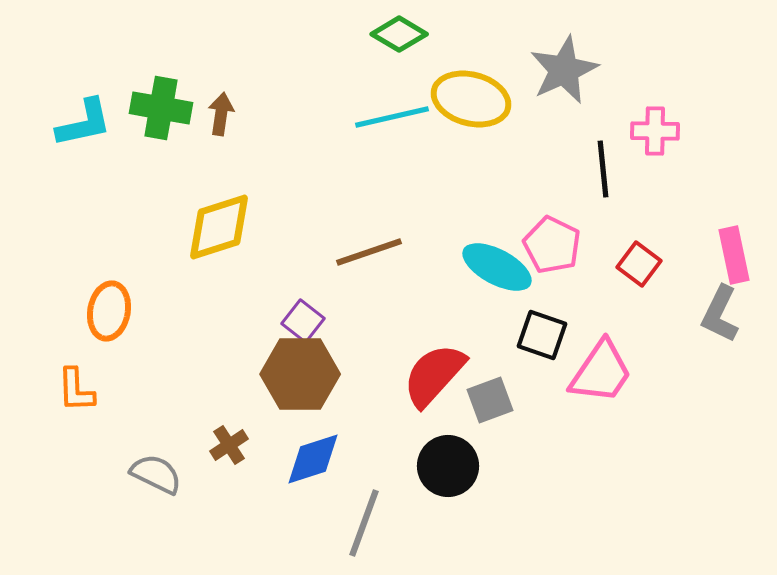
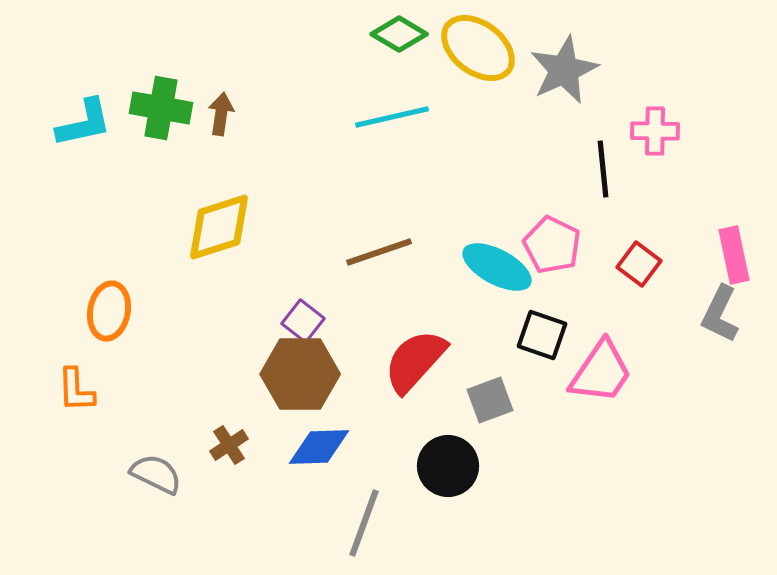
yellow ellipse: moved 7 px right, 51 px up; rotated 22 degrees clockwise
brown line: moved 10 px right
red semicircle: moved 19 px left, 14 px up
blue diamond: moved 6 px right, 12 px up; rotated 16 degrees clockwise
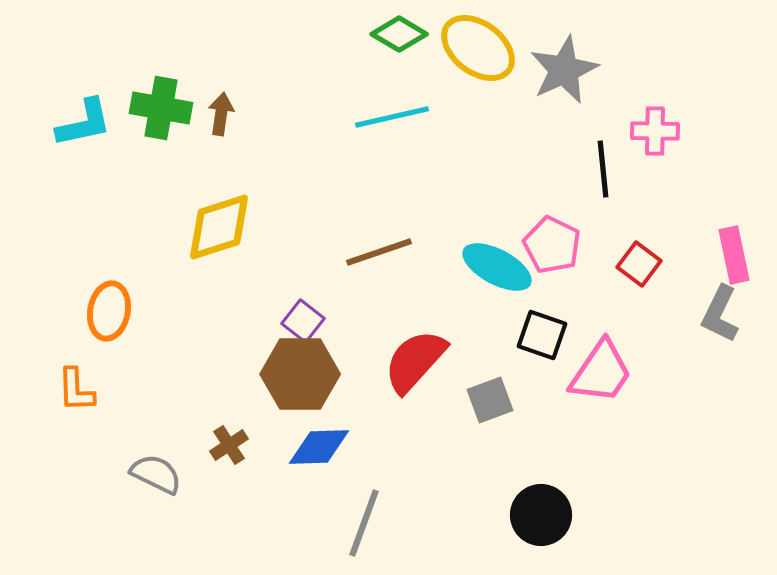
black circle: moved 93 px right, 49 px down
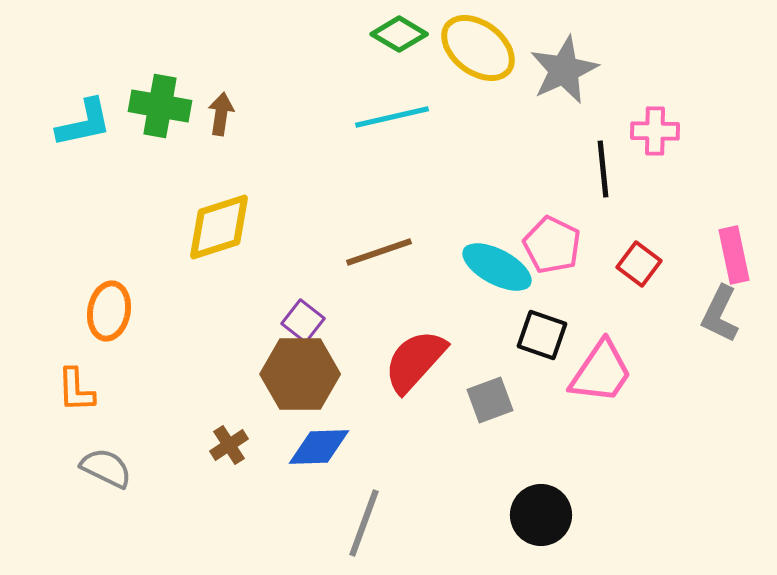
green cross: moved 1 px left, 2 px up
gray semicircle: moved 50 px left, 6 px up
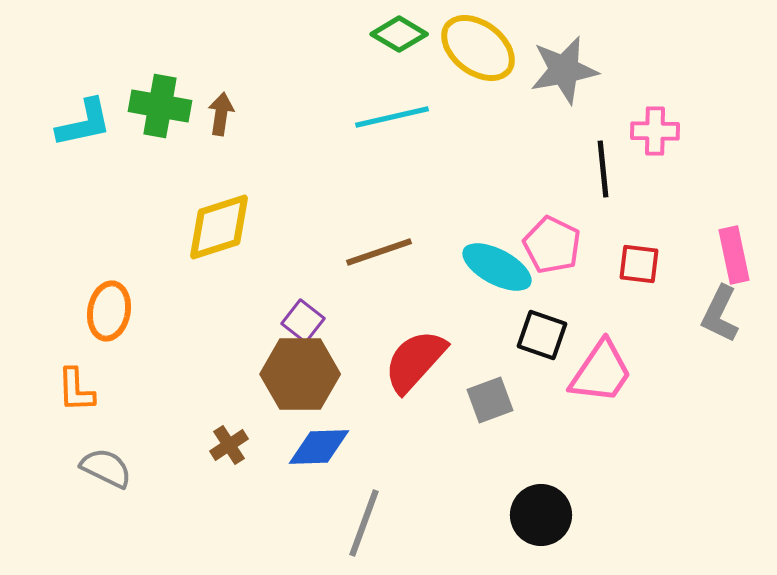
gray star: rotated 14 degrees clockwise
red square: rotated 30 degrees counterclockwise
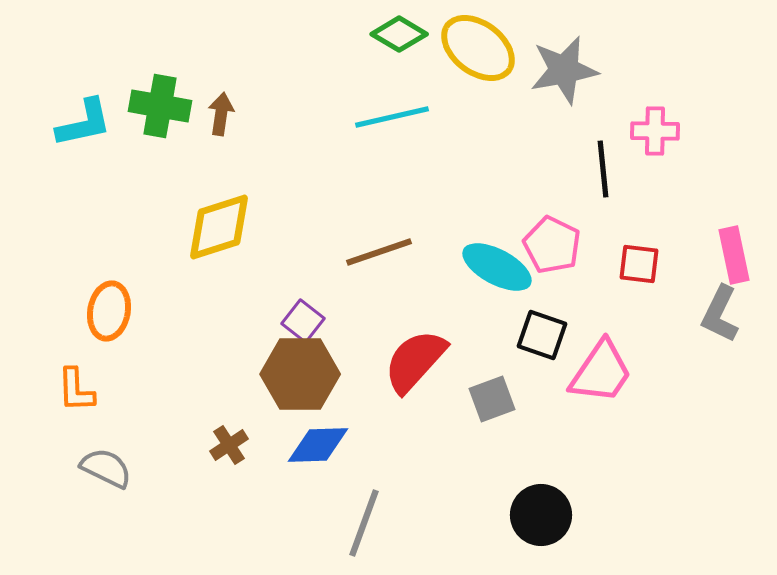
gray square: moved 2 px right, 1 px up
blue diamond: moved 1 px left, 2 px up
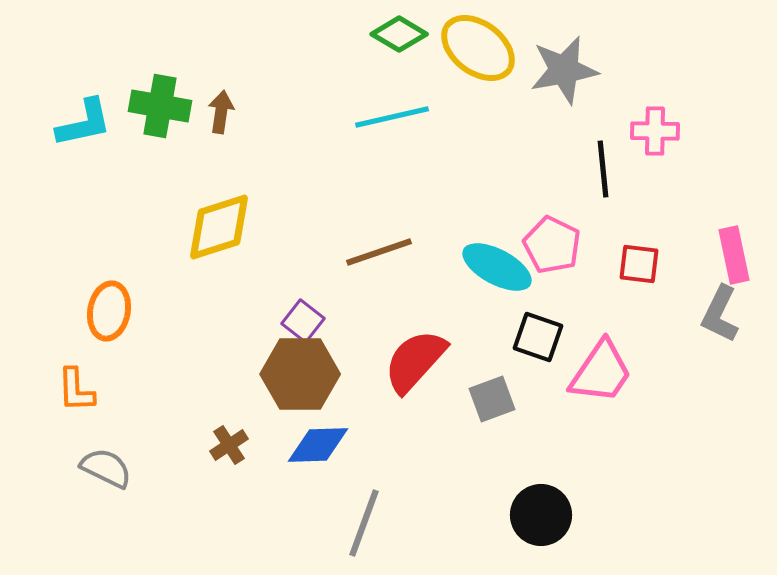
brown arrow: moved 2 px up
black square: moved 4 px left, 2 px down
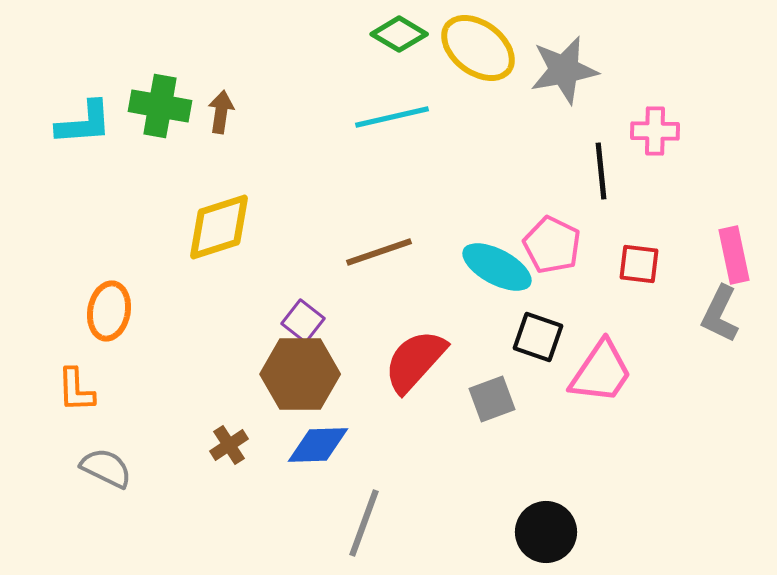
cyan L-shape: rotated 8 degrees clockwise
black line: moved 2 px left, 2 px down
black circle: moved 5 px right, 17 px down
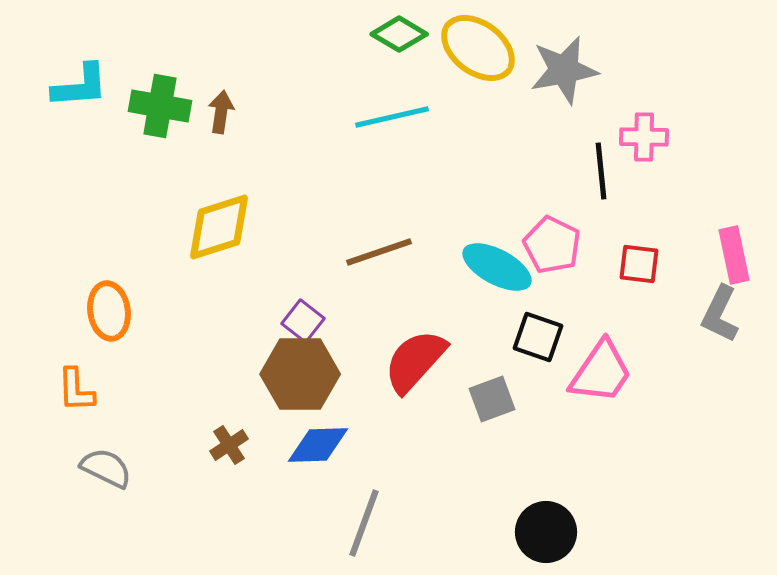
cyan L-shape: moved 4 px left, 37 px up
pink cross: moved 11 px left, 6 px down
orange ellipse: rotated 18 degrees counterclockwise
